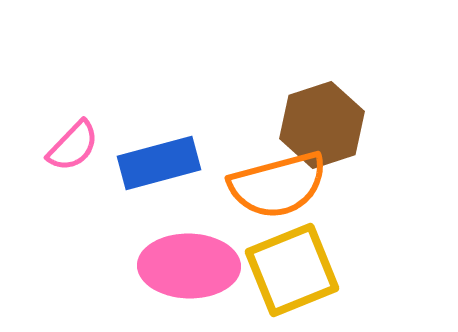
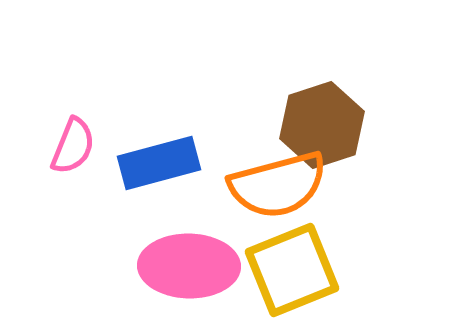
pink semicircle: rotated 22 degrees counterclockwise
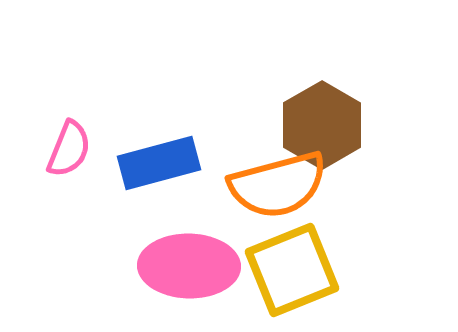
brown hexagon: rotated 12 degrees counterclockwise
pink semicircle: moved 4 px left, 3 px down
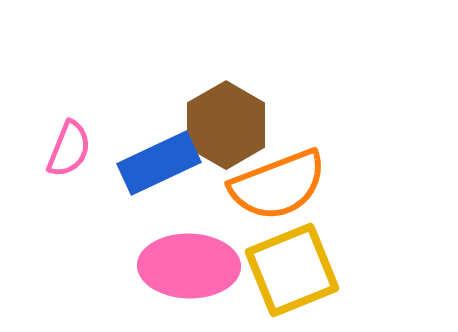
brown hexagon: moved 96 px left
blue rectangle: rotated 10 degrees counterclockwise
orange semicircle: rotated 6 degrees counterclockwise
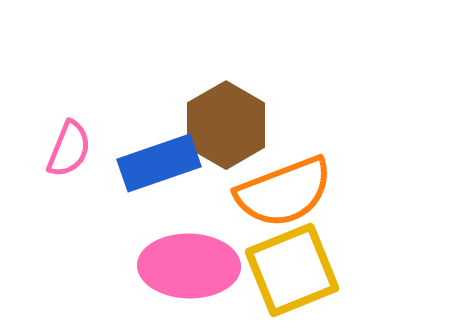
blue rectangle: rotated 6 degrees clockwise
orange semicircle: moved 6 px right, 7 px down
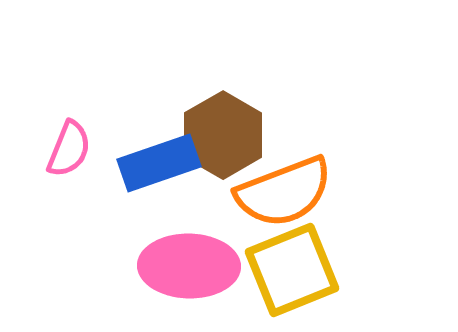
brown hexagon: moved 3 px left, 10 px down
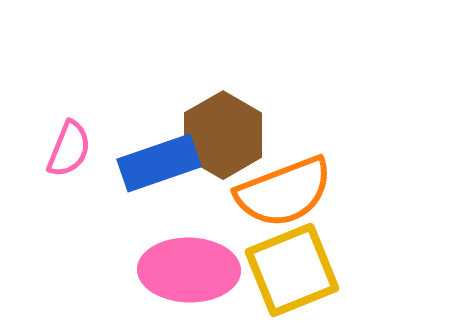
pink ellipse: moved 4 px down
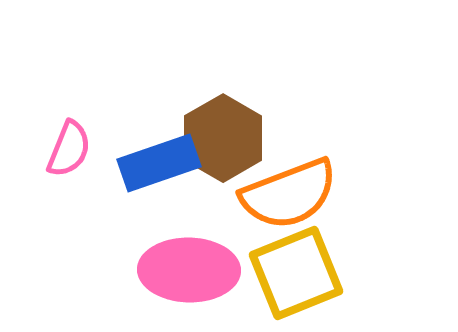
brown hexagon: moved 3 px down
orange semicircle: moved 5 px right, 2 px down
yellow square: moved 4 px right, 3 px down
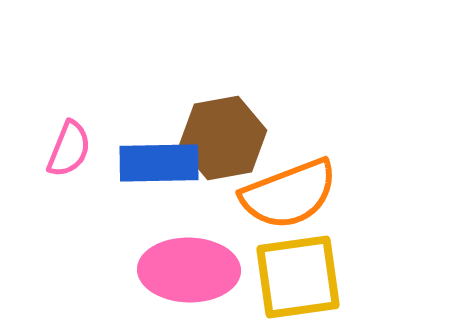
brown hexagon: rotated 20 degrees clockwise
blue rectangle: rotated 18 degrees clockwise
yellow square: moved 2 px right, 4 px down; rotated 14 degrees clockwise
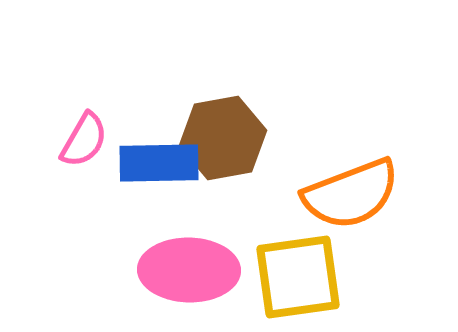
pink semicircle: moved 15 px right, 9 px up; rotated 8 degrees clockwise
orange semicircle: moved 62 px right
